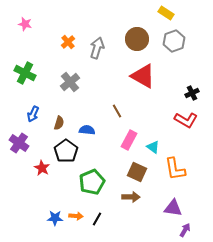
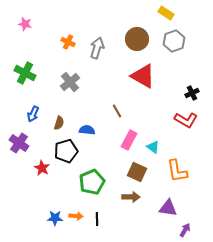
orange cross: rotated 24 degrees counterclockwise
black pentagon: rotated 20 degrees clockwise
orange L-shape: moved 2 px right, 2 px down
purple triangle: moved 5 px left
black line: rotated 32 degrees counterclockwise
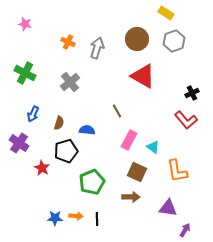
red L-shape: rotated 20 degrees clockwise
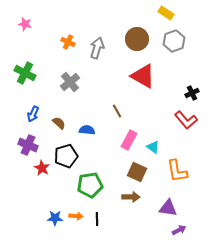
brown semicircle: rotated 64 degrees counterclockwise
purple cross: moved 9 px right, 2 px down; rotated 12 degrees counterclockwise
black pentagon: moved 5 px down
green pentagon: moved 2 px left, 3 px down; rotated 15 degrees clockwise
purple arrow: moved 6 px left; rotated 32 degrees clockwise
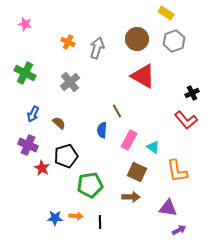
blue semicircle: moved 15 px right; rotated 91 degrees counterclockwise
black line: moved 3 px right, 3 px down
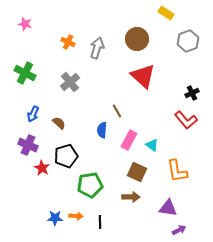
gray hexagon: moved 14 px right
red triangle: rotated 12 degrees clockwise
cyan triangle: moved 1 px left, 2 px up
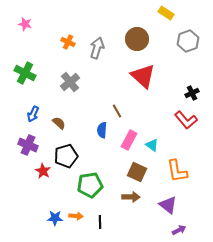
red star: moved 1 px right, 3 px down
purple triangle: moved 3 px up; rotated 30 degrees clockwise
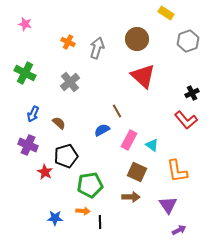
blue semicircle: rotated 56 degrees clockwise
red star: moved 2 px right, 1 px down
purple triangle: rotated 18 degrees clockwise
orange arrow: moved 7 px right, 5 px up
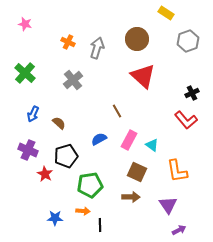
green cross: rotated 15 degrees clockwise
gray cross: moved 3 px right, 2 px up
blue semicircle: moved 3 px left, 9 px down
purple cross: moved 5 px down
red star: moved 2 px down
black line: moved 3 px down
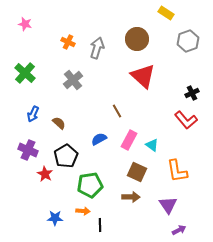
black pentagon: rotated 15 degrees counterclockwise
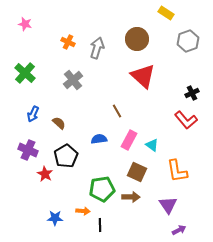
blue semicircle: rotated 21 degrees clockwise
green pentagon: moved 12 px right, 4 px down
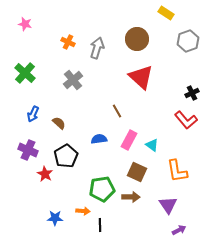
red triangle: moved 2 px left, 1 px down
